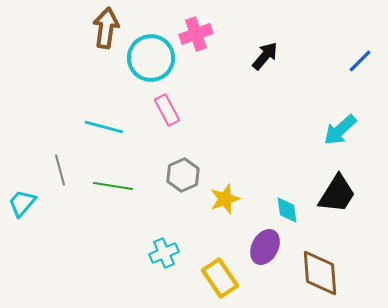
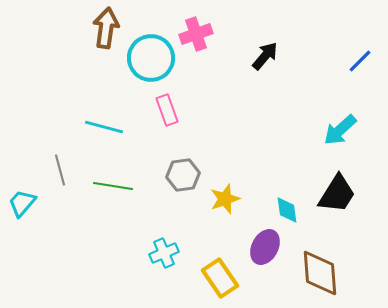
pink rectangle: rotated 8 degrees clockwise
gray hexagon: rotated 16 degrees clockwise
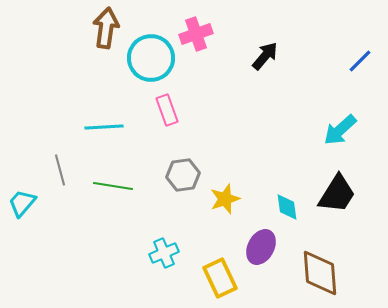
cyan line: rotated 18 degrees counterclockwise
cyan diamond: moved 3 px up
purple ellipse: moved 4 px left
yellow rectangle: rotated 9 degrees clockwise
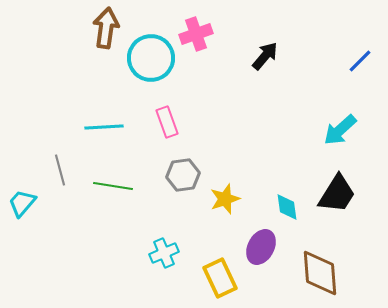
pink rectangle: moved 12 px down
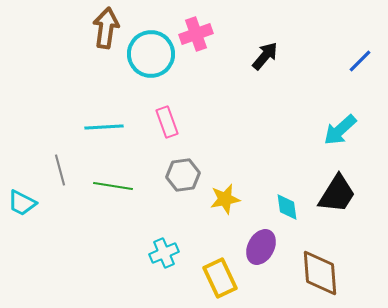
cyan circle: moved 4 px up
yellow star: rotated 8 degrees clockwise
cyan trapezoid: rotated 104 degrees counterclockwise
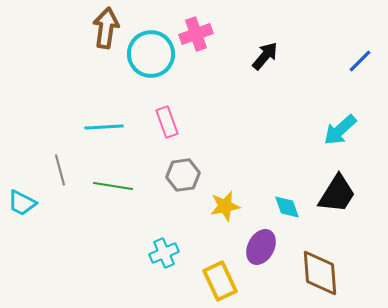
yellow star: moved 7 px down
cyan diamond: rotated 12 degrees counterclockwise
yellow rectangle: moved 3 px down
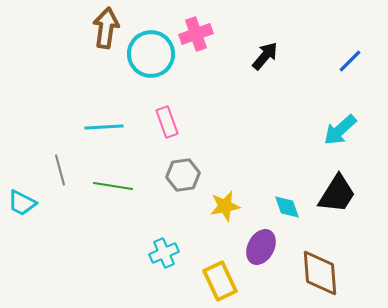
blue line: moved 10 px left
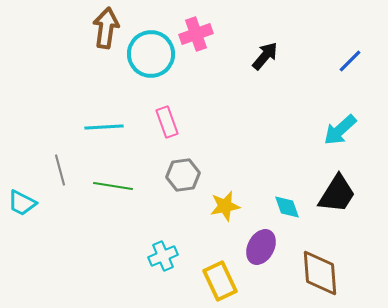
cyan cross: moved 1 px left, 3 px down
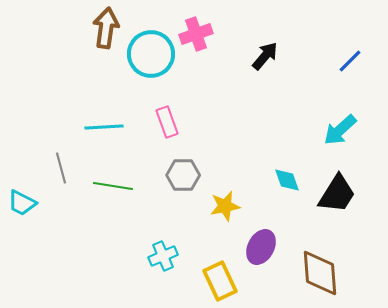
gray line: moved 1 px right, 2 px up
gray hexagon: rotated 8 degrees clockwise
cyan diamond: moved 27 px up
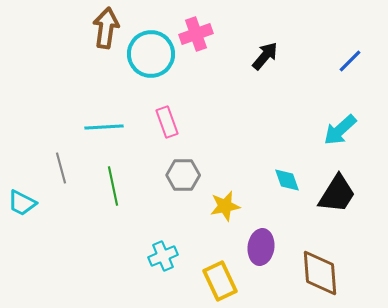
green line: rotated 69 degrees clockwise
purple ellipse: rotated 20 degrees counterclockwise
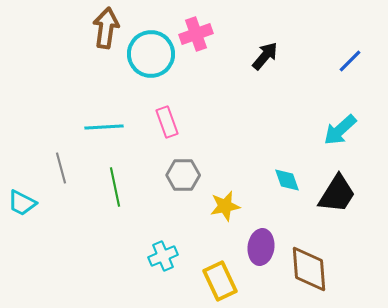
green line: moved 2 px right, 1 px down
brown diamond: moved 11 px left, 4 px up
